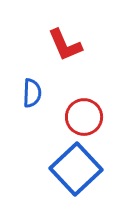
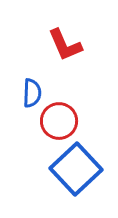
red circle: moved 25 px left, 4 px down
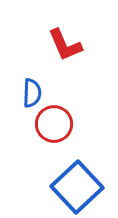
red circle: moved 5 px left, 3 px down
blue square: moved 1 px right, 18 px down
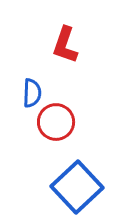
red L-shape: rotated 42 degrees clockwise
red circle: moved 2 px right, 2 px up
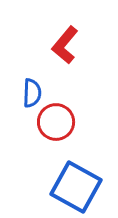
red L-shape: rotated 21 degrees clockwise
blue square: moved 1 px left; rotated 18 degrees counterclockwise
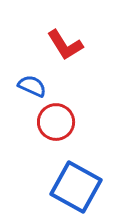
red L-shape: rotated 72 degrees counterclockwise
blue semicircle: moved 7 px up; rotated 68 degrees counterclockwise
